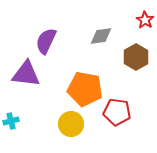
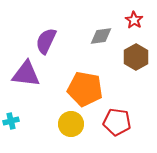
red star: moved 11 px left
red pentagon: moved 10 px down
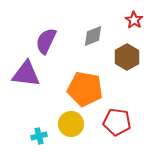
gray diamond: moved 8 px left; rotated 15 degrees counterclockwise
brown hexagon: moved 9 px left
cyan cross: moved 28 px right, 15 px down
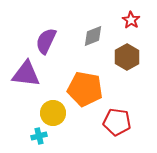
red star: moved 3 px left
yellow circle: moved 18 px left, 11 px up
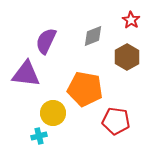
red pentagon: moved 1 px left, 1 px up
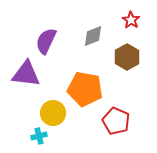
red pentagon: rotated 16 degrees clockwise
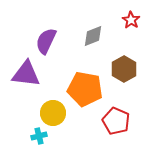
brown hexagon: moved 3 px left, 12 px down
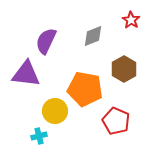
yellow circle: moved 2 px right, 2 px up
